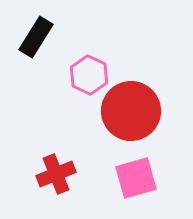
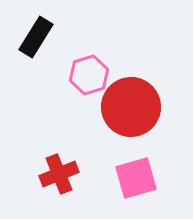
pink hexagon: rotated 18 degrees clockwise
red circle: moved 4 px up
red cross: moved 3 px right
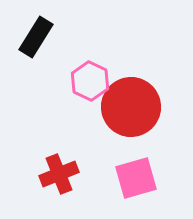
pink hexagon: moved 1 px right, 6 px down; rotated 18 degrees counterclockwise
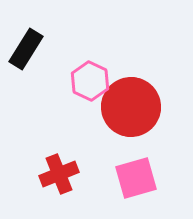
black rectangle: moved 10 px left, 12 px down
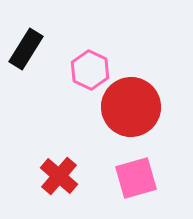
pink hexagon: moved 11 px up
red cross: moved 2 px down; rotated 27 degrees counterclockwise
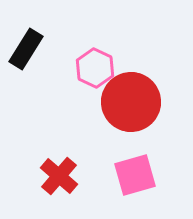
pink hexagon: moved 5 px right, 2 px up
red circle: moved 5 px up
pink square: moved 1 px left, 3 px up
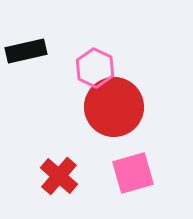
black rectangle: moved 2 px down; rotated 45 degrees clockwise
red circle: moved 17 px left, 5 px down
pink square: moved 2 px left, 2 px up
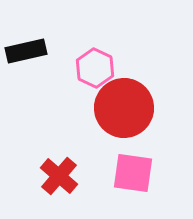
red circle: moved 10 px right, 1 px down
pink square: rotated 24 degrees clockwise
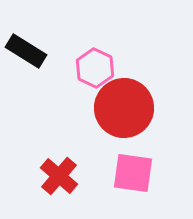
black rectangle: rotated 45 degrees clockwise
